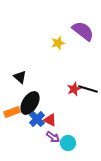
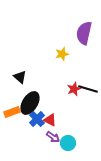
purple semicircle: moved 1 px right, 2 px down; rotated 115 degrees counterclockwise
yellow star: moved 4 px right, 11 px down
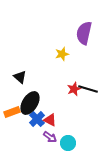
purple arrow: moved 3 px left
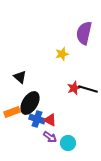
red star: moved 1 px up
blue cross: rotated 28 degrees counterclockwise
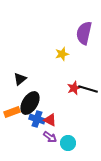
black triangle: moved 2 px down; rotated 40 degrees clockwise
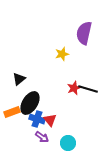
black triangle: moved 1 px left
red triangle: rotated 24 degrees clockwise
purple arrow: moved 8 px left
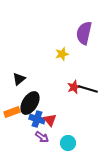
red star: moved 1 px up
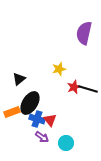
yellow star: moved 3 px left, 15 px down
cyan circle: moved 2 px left
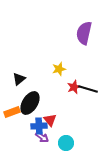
blue cross: moved 2 px right, 7 px down; rotated 21 degrees counterclockwise
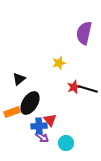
yellow star: moved 6 px up
